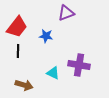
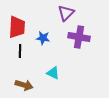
purple triangle: rotated 24 degrees counterclockwise
red trapezoid: rotated 35 degrees counterclockwise
blue star: moved 3 px left, 2 px down
black line: moved 2 px right
purple cross: moved 28 px up
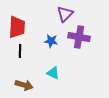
purple triangle: moved 1 px left, 1 px down
blue star: moved 8 px right, 3 px down
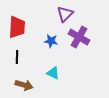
purple cross: rotated 20 degrees clockwise
black line: moved 3 px left, 6 px down
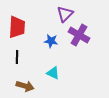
purple cross: moved 2 px up
brown arrow: moved 1 px right, 1 px down
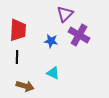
red trapezoid: moved 1 px right, 3 px down
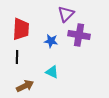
purple triangle: moved 1 px right
red trapezoid: moved 3 px right, 1 px up
purple cross: rotated 20 degrees counterclockwise
cyan triangle: moved 1 px left, 1 px up
brown arrow: rotated 42 degrees counterclockwise
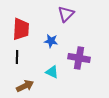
purple cross: moved 23 px down
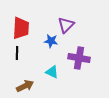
purple triangle: moved 11 px down
red trapezoid: moved 1 px up
black line: moved 4 px up
